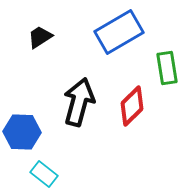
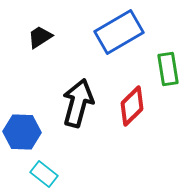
green rectangle: moved 1 px right, 1 px down
black arrow: moved 1 px left, 1 px down
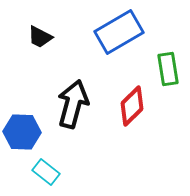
black trapezoid: rotated 120 degrees counterclockwise
black arrow: moved 5 px left, 1 px down
cyan rectangle: moved 2 px right, 2 px up
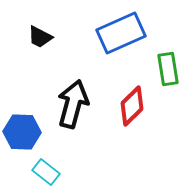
blue rectangle: moved 2 px right, 1 px down; rotated 6 degrees clockwise
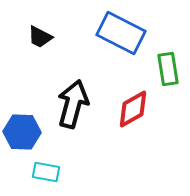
blue rectangle: rotated 51 degrees clockwise
red diamond: moved 1 px right, 3 px down; rotated 15 degrees clockwise
cyan rectangle: rotated 28 degrees counterclockwise
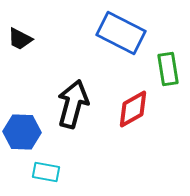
black trapezoid: moved 20 px left, 2 px down
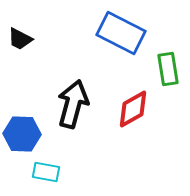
blue hexagon: moved 2 px down
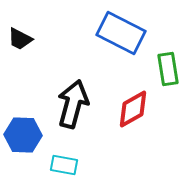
blue hexagon: moved 1 px right, 1 px down
cyan rectangle: moved 18 px right, 7 px up
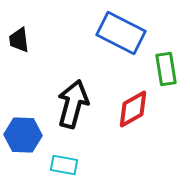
black trapezoid: moved 1 px left, 1 px down; rotated 56 degrees clockwise
green rectangle: moved 2 px left
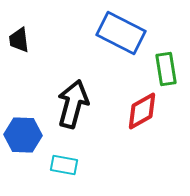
red diamond: moved 9 px right, 2 px down
